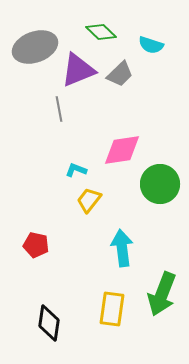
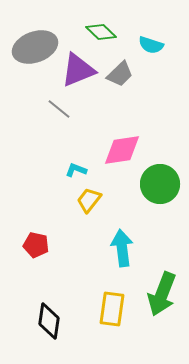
gray line: rotated 40 degrees counterclockwise
black diamond: moved 2 px up
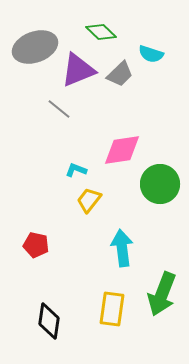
cyan semicircle: moved 9 px down
